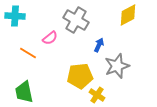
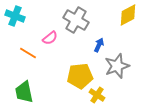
cyan cross: rotated 18 degrees clockwise
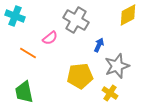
yellow cross: moved 13 px right, 2 px up
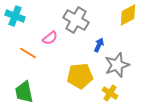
gray star: moved 1 px up
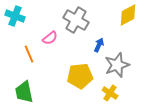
orange line: moved 1 px right, 1 px down; rotated 36 degrees clockwise
